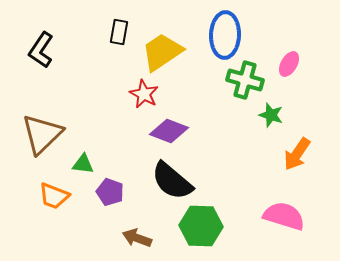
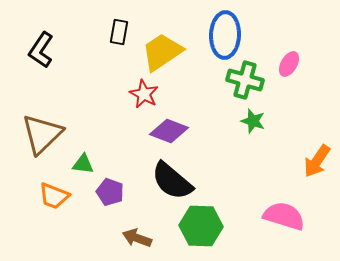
green star: moved 18 px left, 6 px down
orange arrow: moved 20 px right, 7 px down
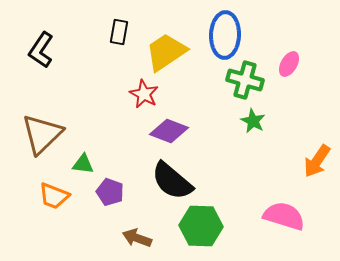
yellow trapezoid: moved 4 px right
green star: rotated 10 degrees clockwise
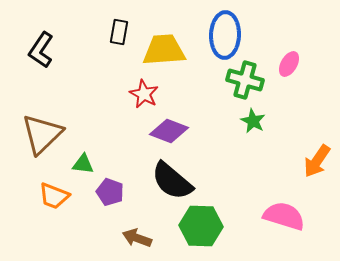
yellow trapezoid: moved 2 px left, 2 px up; rotated 30 degrees clockwise
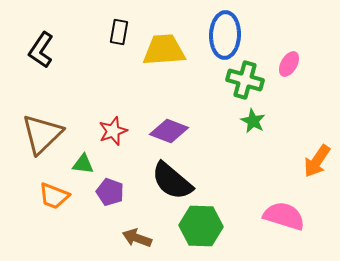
red star: moved 31 px left, 37 px down; rotated 24 degrees clockwise
